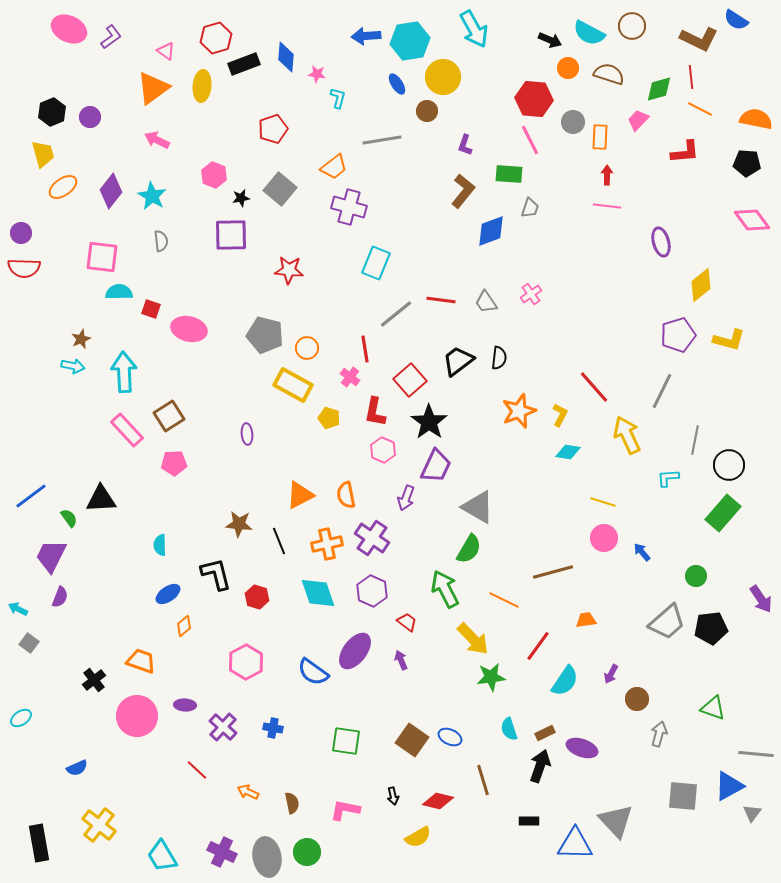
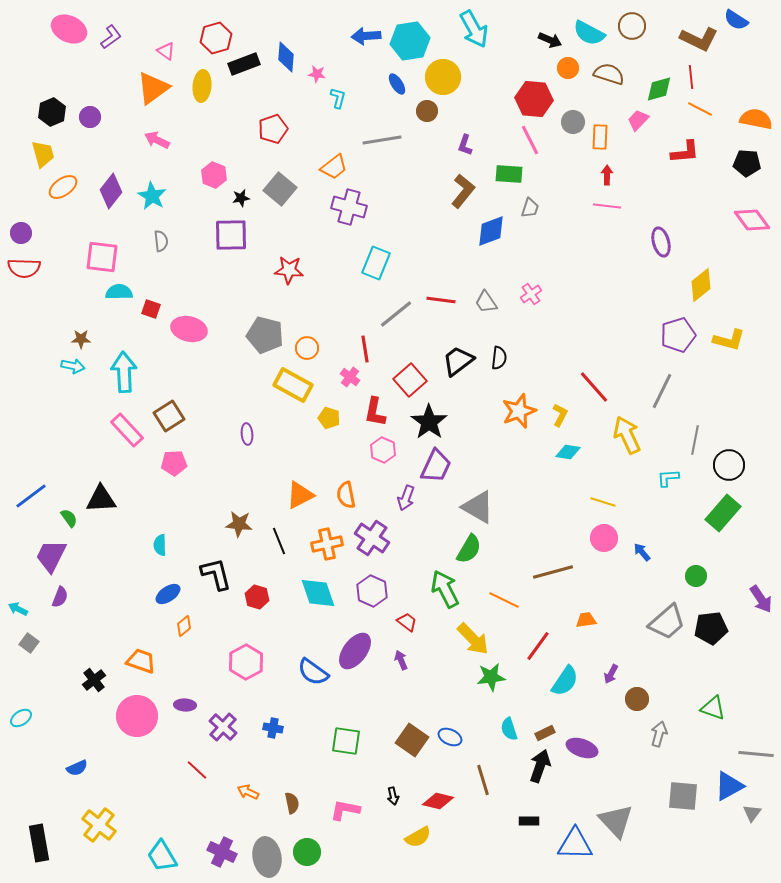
brown star at (81, 339): rotated 24 degrees clockwise
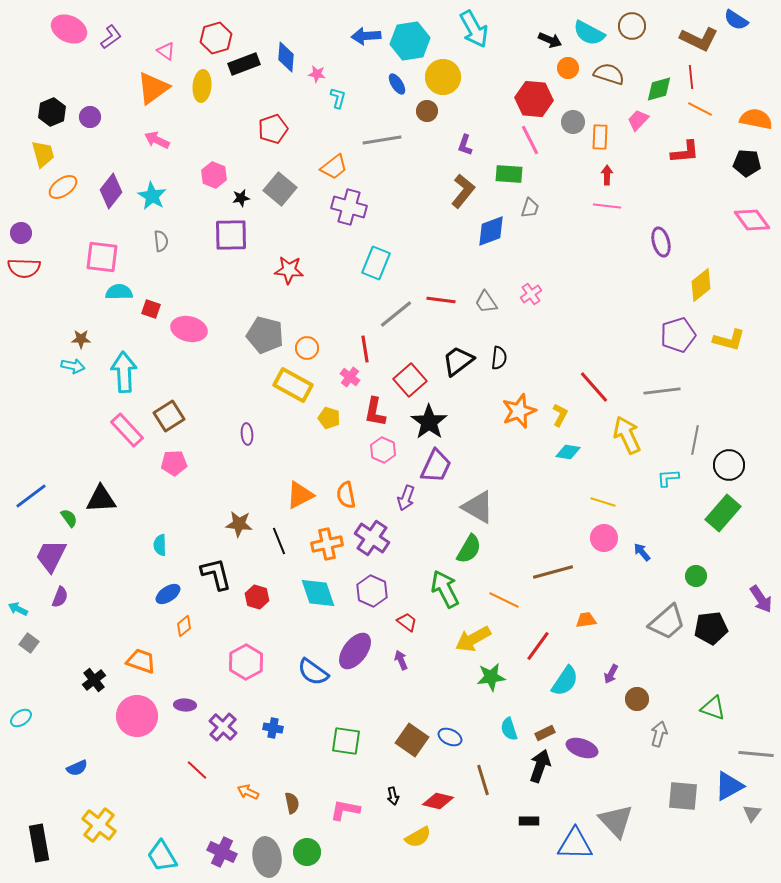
gray line at (662, 391): rotated 57 degrees clockwise
yellow arrow at (473, 639): rotated 105 degrees clockwise
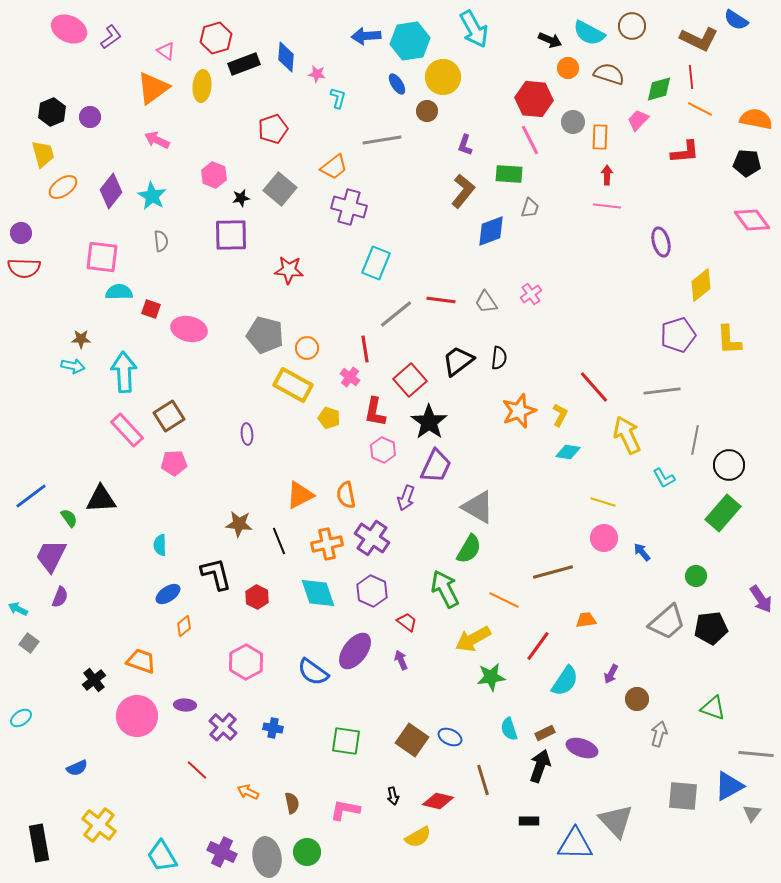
yellow L-shape at (729, 340): rotated 72 degrees clockwise
cyan L-shape at (668, 478): moved 4 px left; rotated 115 degrees counterclockwise
red hexagon at (257, 597): rotated 10 degrees clockwise
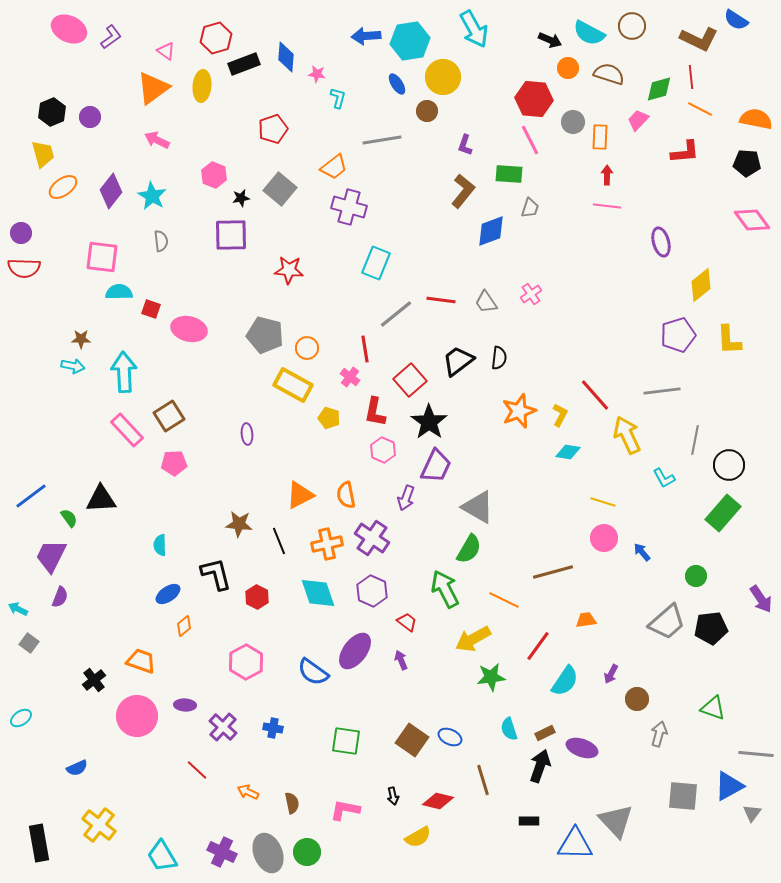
red line at (594, 387): moved 1 px right, 8 px down
gray ellipse at (267, 857): moved 1 px right, 4 px up; rotated 12 degrees counterclockwise
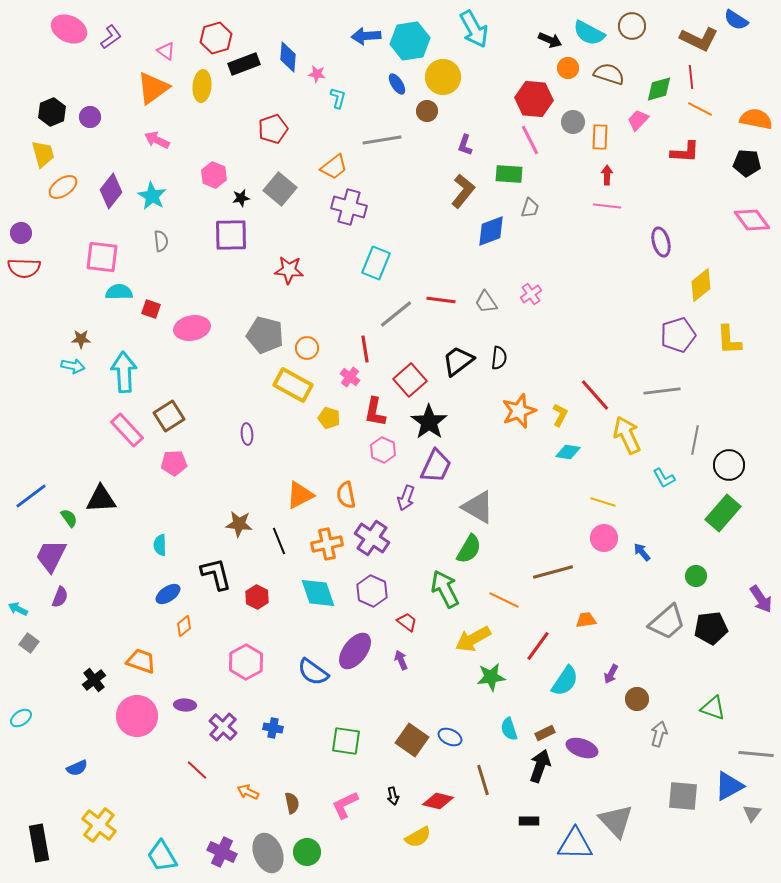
blue diamond at (286, 57): moved 2 px right
red L-shape at (685, 152): rotated 8 degrees clockwise
pink ellipse at (189, 329): moved 3 px right, 1 px up; rotated 24 degrees counterclockwise
pink L-shape at (345, 810): moved 5 px up; rotated 36 degrees counterclockwise
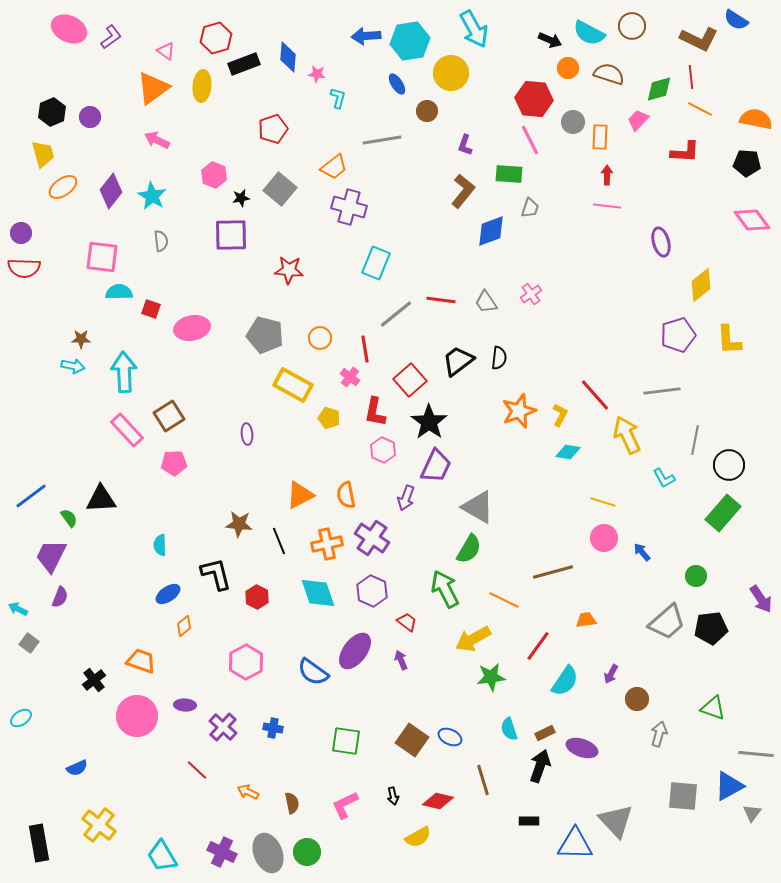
yellow circle at (443, 77): moved 8 px right, 4 px up
orange circle at (307, 348): moved 13 px right, 10 px up
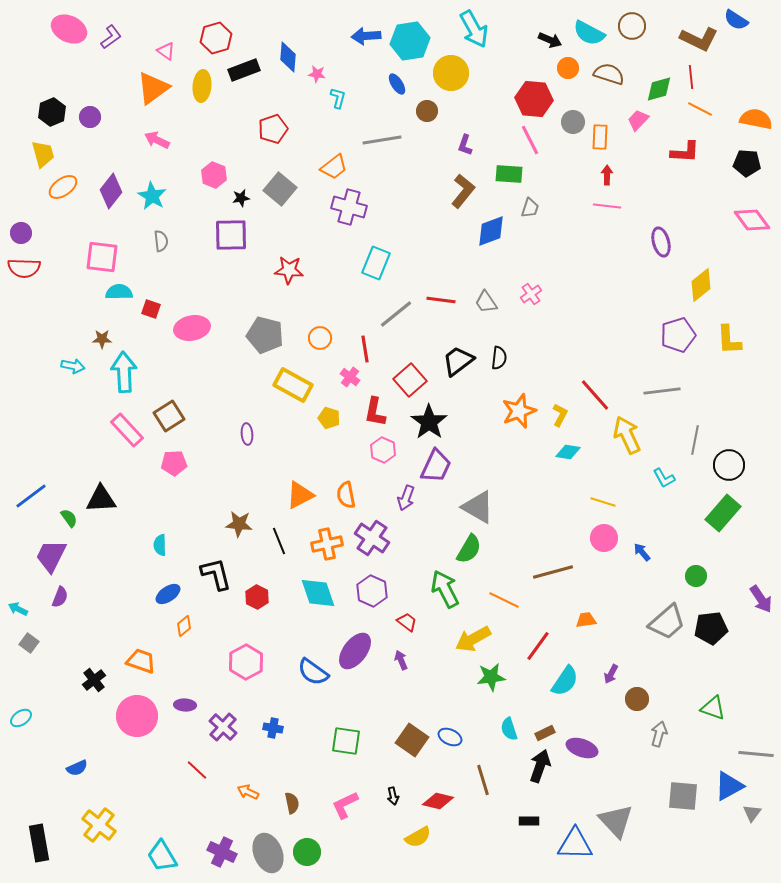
black rectangle at (244, 64): moved 6 px down
brown star at (81, 339): moved 21 px right
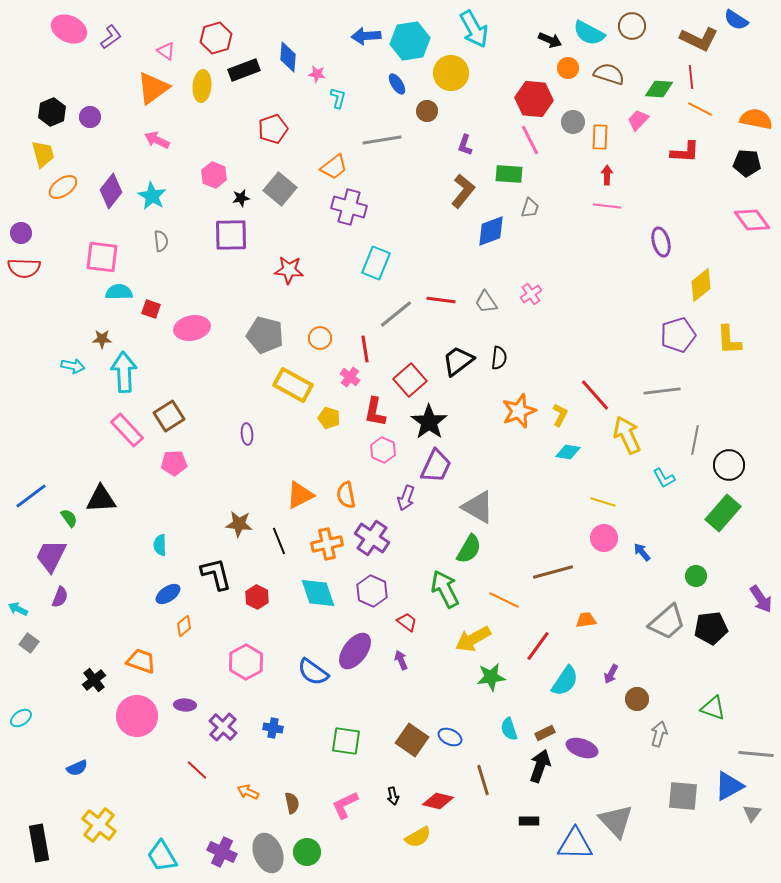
green diamond at (659, 89): rotated 20 degrees clockwise
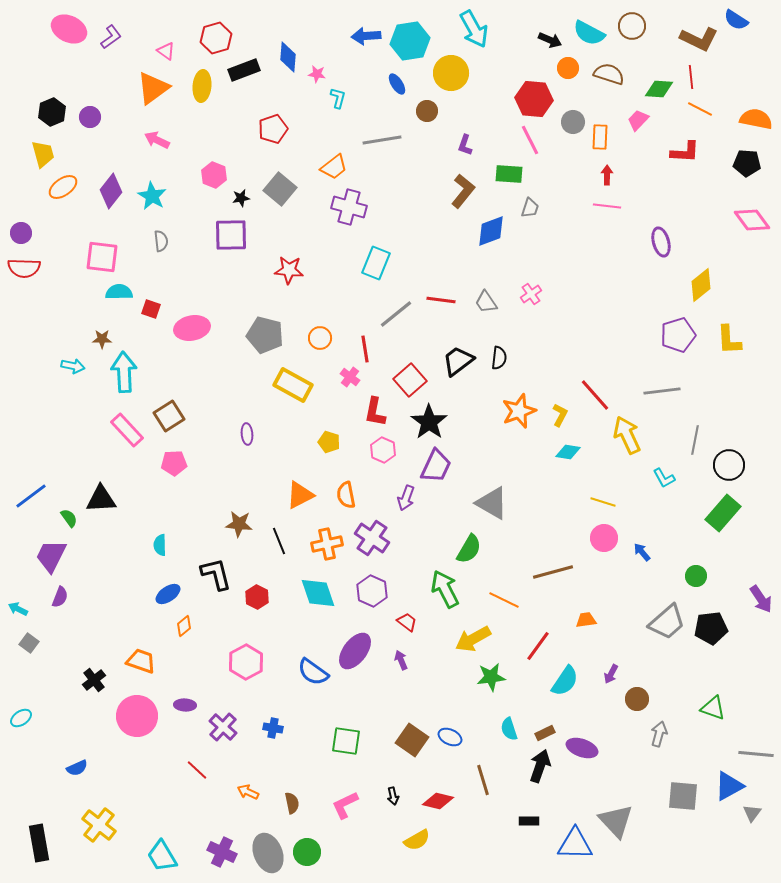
yellow pentagon at (329, 418): moved 24 px down
gray triangle at (478, 507): moved 14 px right, 4 px up
yellow semicircle at (418, 837): moved 1 px left, 3 px down
